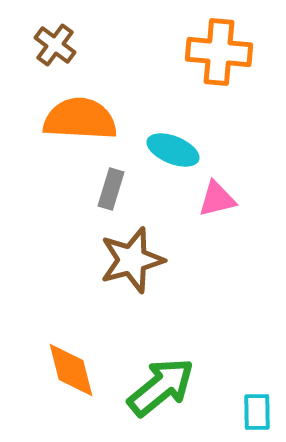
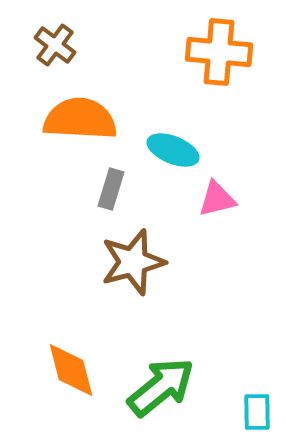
brown star: moved 1 px right, 2 px down
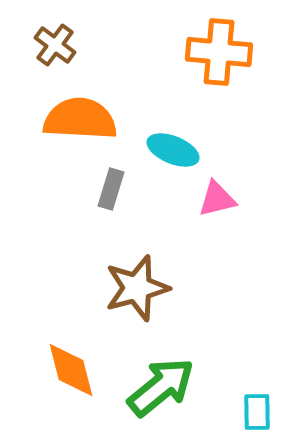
brown star: moved 4 px right, 26 px down
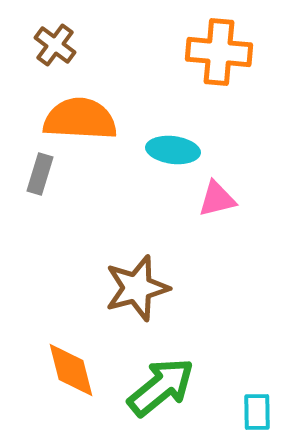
cyan ellipse: rotated 15 degrees counterclockwise
gray rectangle: moved 71 px left, 15 px up
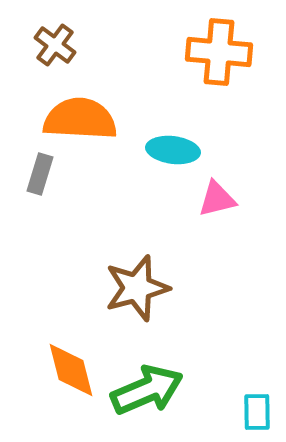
green arrow: moved 14 px left, 3 px down; rotated 16 degrees clockwise
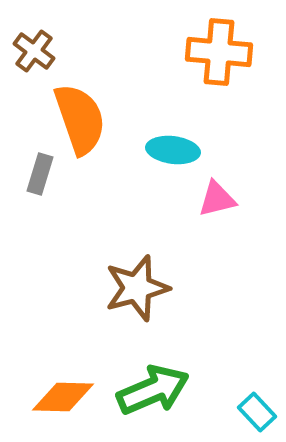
brown cross: moved 21 px left, 6 px down
orange semicircle: rotated 68 degrees clockwise
orange diamond: moved 8 px left, 27 px down; rotated 74 degrees counterclockwise
green arrow: moved 6 px right
cyan rectangle: rotated 42 degrees counterclockwise
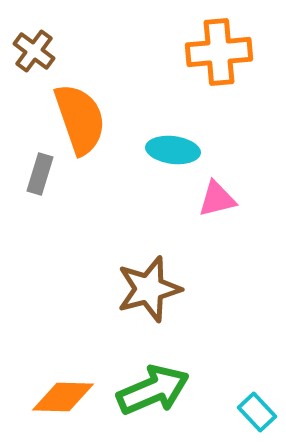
orange cross: rotated 10 degrees counterclockwise
brown star: moved 12 px right, 1 px down
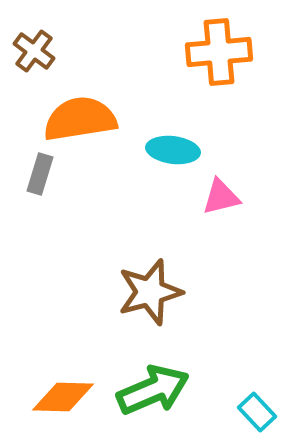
orange semicircle: rotated 80 degrees counterclockwise
pink triangle: moved 4 px right, 2 px up
brown star: moved 1 px right, 3 px down
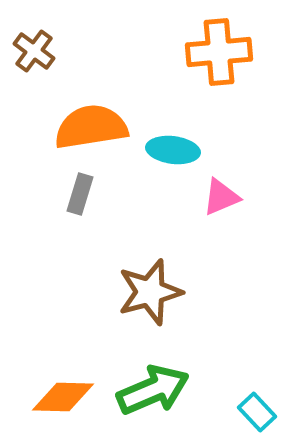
orange semicircle: moved 11 px right, 8 px down
gray rectangle: moved 40 px right, 20 px down
pink triangle: rotated 9 degrees counterclockwise
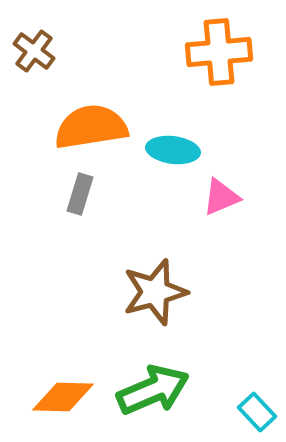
brown star: moved 5 px right
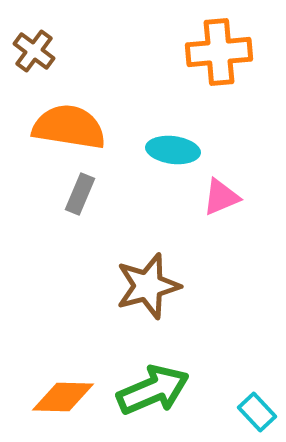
orange semicircle: moved 22 px left; rotated 18 degrees clockwise
gray rectangle: rotated 6 degrees clockwise
brown star: moved 7 px left, 6 px up
